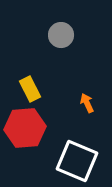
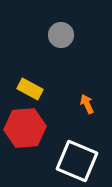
yellow rectangle: rotated 35 degrees counterclockwise
orange arrow: moved 1 px down
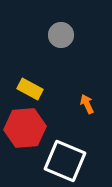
white square: moved 12 px left
